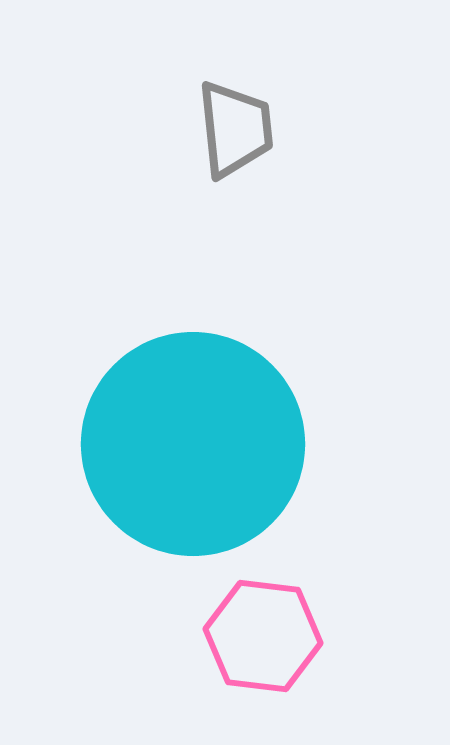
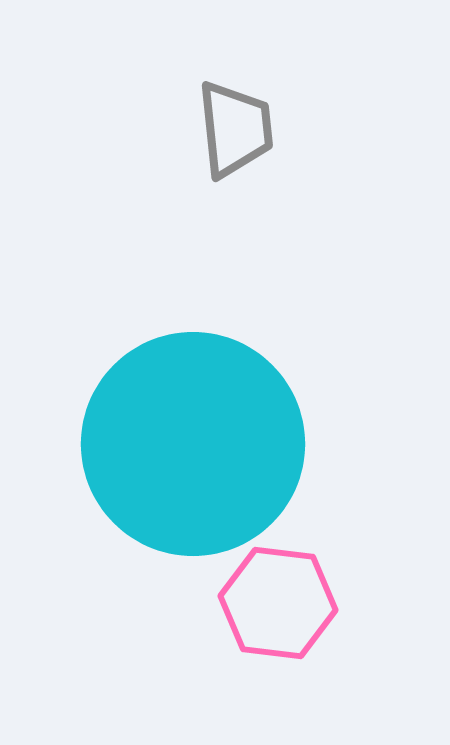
pink hexagon: moved 15 px right, 33 px up
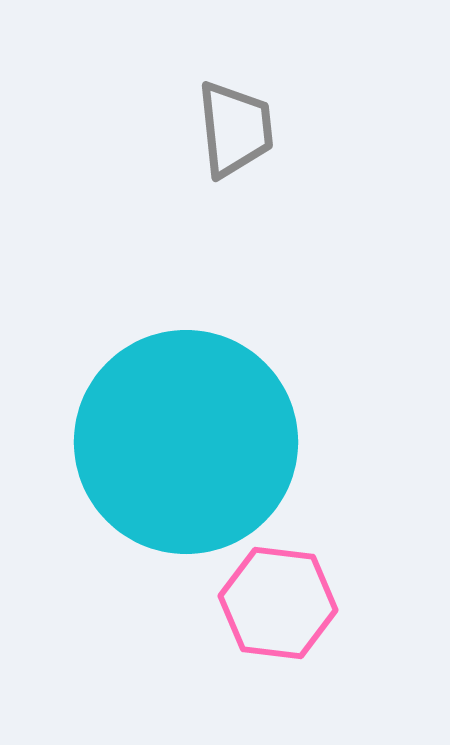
cyan circle: moved 7 px left, 2 px up
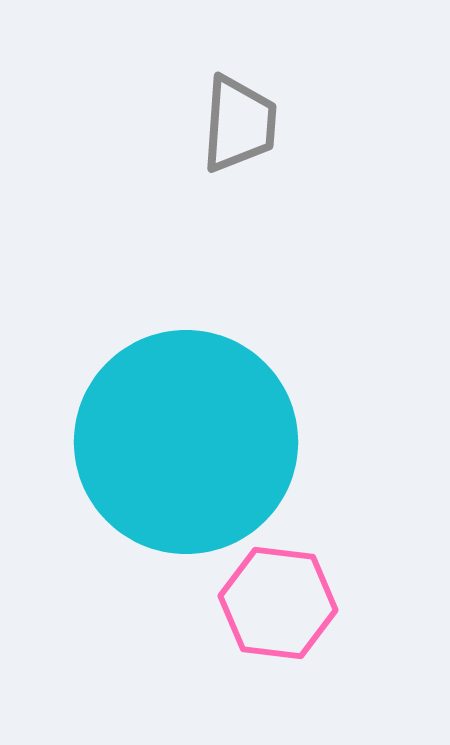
gray trapezoid: moved 4 px right, 5 px up; rotated 10 degrees clockwise
